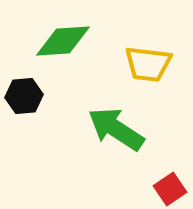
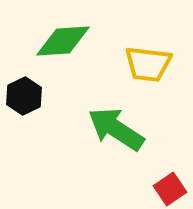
black hexagon: rotated 21 degrees counterclockwise
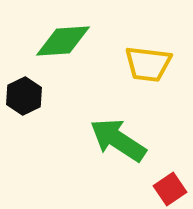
green arrow: moved 2 px right, 11 px down
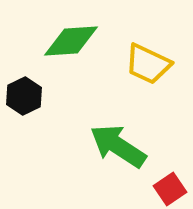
green diamond: moved 8 px right
yellow trapezoid: rotated 18 degrees clockwise
green arrow: moved 6 px down
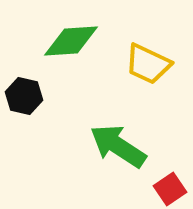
black hexagon: rotated 21 degrees counterclockwise
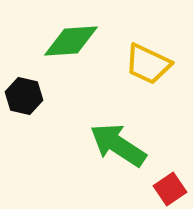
green arrow: moved 1 px up
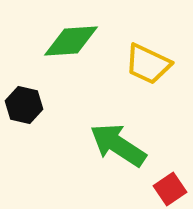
black hexagon: moved 9 px down
